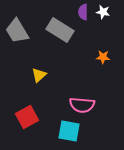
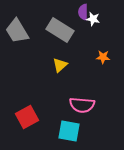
white star: moved 10 px left, 7 px down
yellow triangle: moved 21 px right, 10 px up
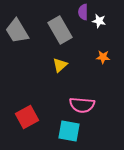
white star: moved 6 px right, 2 px down
gray rectangle: rotated 28 degrees clockwise
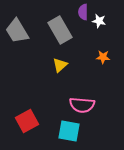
red square: moved 4 px down
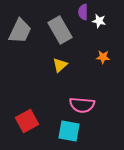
gray trapezoid: moved 3 px right; rotated 124 degrees counterclockwise
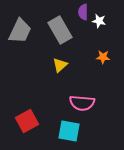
pink semicircle: moved 2 px up
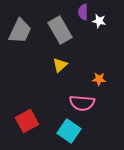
orange star: moved 4 px left, 22 px down
cyan square: rotated 25 degrees clockwise
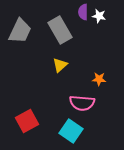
white star: moved 5 px up
cyan square: moved 2 px right
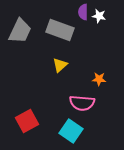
gray rectangle: rotated 40 degrees counterclockwise
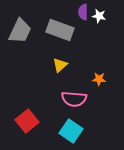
pink semicircle: moved 8 px left, 4 px up
red square: rotated 10 degrees counterclockwise
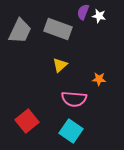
purple semicircle: rotated 21 degrees clockwise
gray rectangle: moved 2 px left, 1 px up
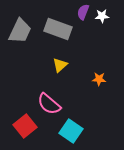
white star: moved 3 px right; rotated 16 degrees counterclockwise
pink semicircle: moved 25 px left, 5 px down; rotated 35 degrees clockwise
red square: moved 2 px left, 5 px down
